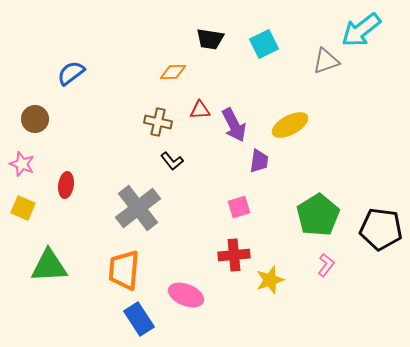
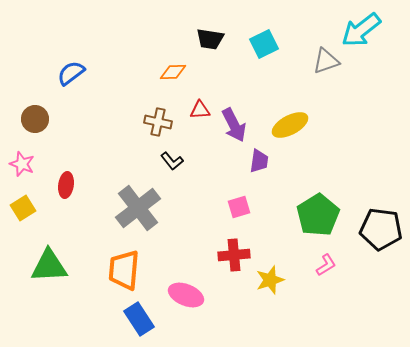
yellow square: rotated 35 degrees clockwise
pink L-shape: rotated 20 degrees clockwise
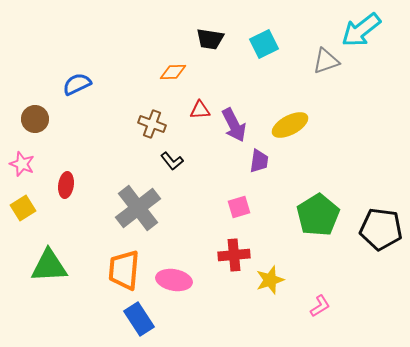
blue semicircle: moved 6 px right, 11 px down; rotated 12 degrees clockwise
brown cross: moved 6 px left, 2 px down; rotated 8 degrees clockwise
pink L-shape: moved 6 px left, 41 px down
pink ellipse: moved 12 px left, 15 px up; rotated 12 degrees counterclockwise
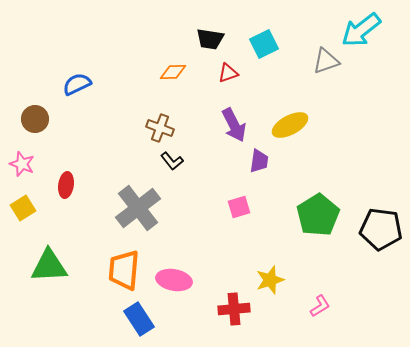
red triangle: moved 28 px right, 37 px up; rotated 15 degrees counterclockwise
brown cross: moved 8 px right, 4 px down
red cross: moved 54 px down
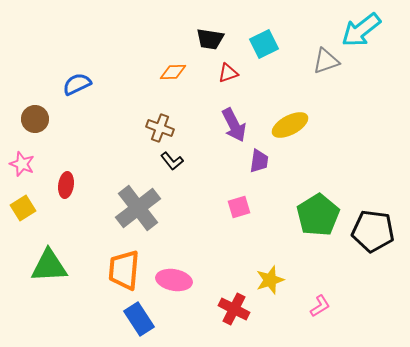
black pentagon: moved 8 px left, 2 px down
red cross: rotated 32 degrees clockwise
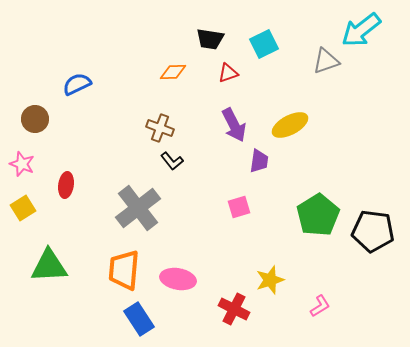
pink ellipse: moved 4 px right, 1 px up
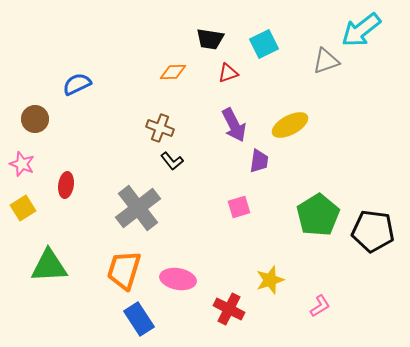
orange trapezoid: rotated 12 degrees clockwise
red cross: moved 5 px left
